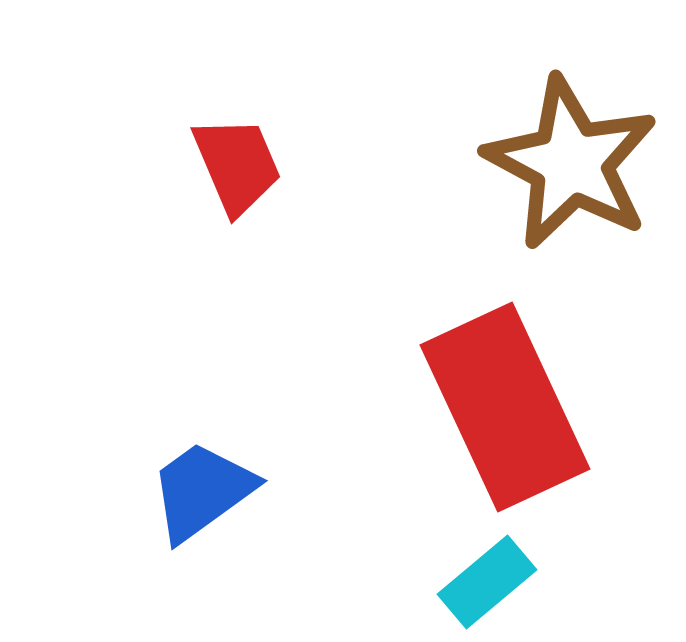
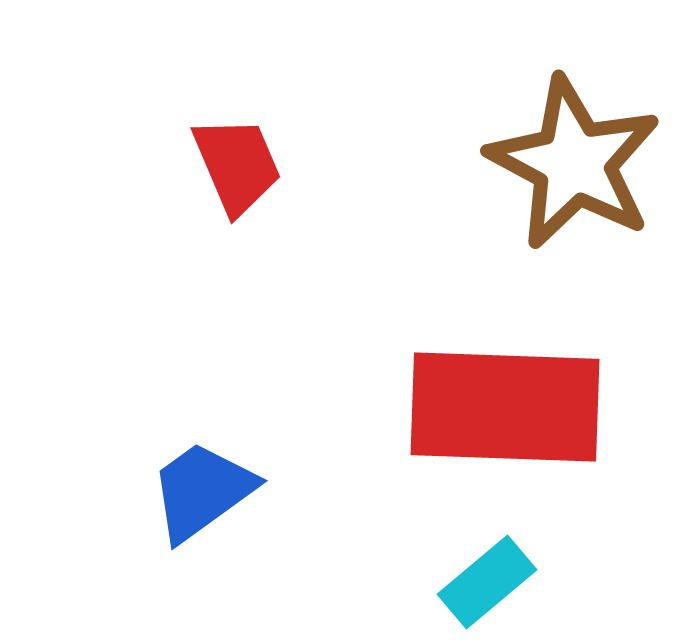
brown star: moved 3 px right
red rectangle: rotated 63 degrees counterclockwise
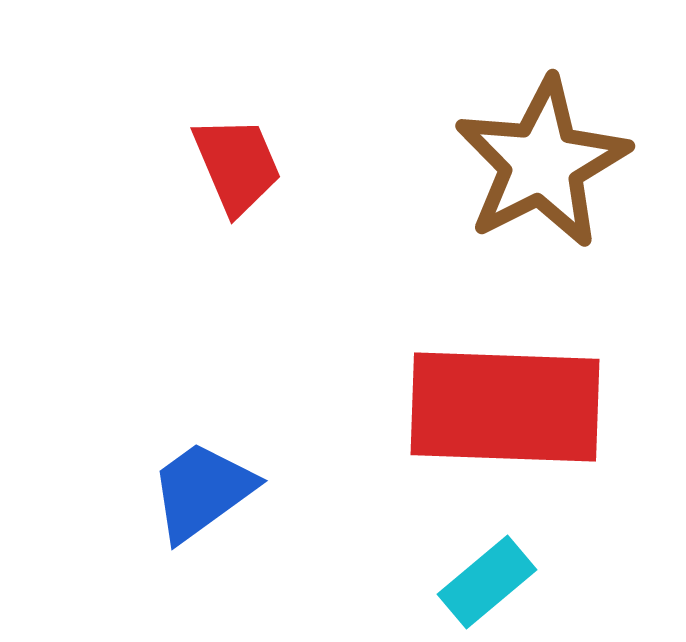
brown star: moved 32 px left; rotated 17 degrees clockwise
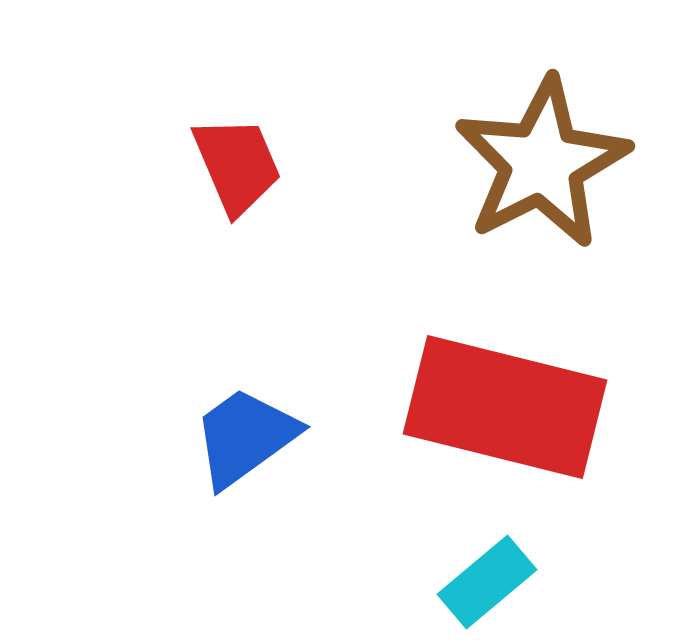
red rectangle: rotated 12 degrees clockwise
blue trapezoid: moved 43 px right, 54 px up
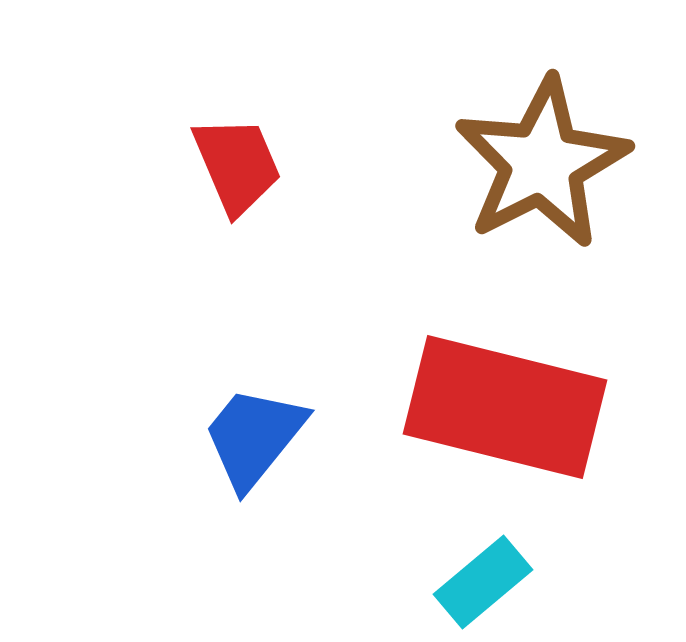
blue trapezoid: moved 9 px right; rotated 15 degrees counterclockwise
cyan rectangle: moved 4 px left
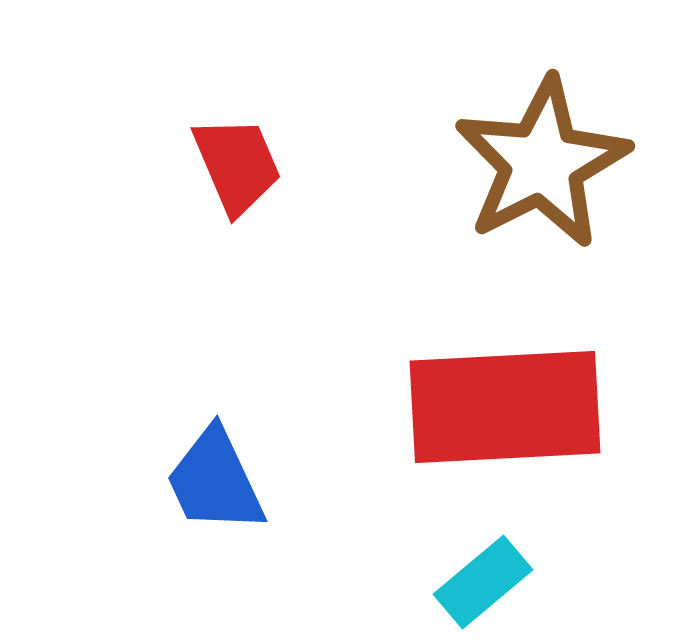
red rectangle: rotated 17 degrees counterclockwise
blue trapezoid: moved 39 px left, 44 px down; rotated 64 degrees counterclockwise
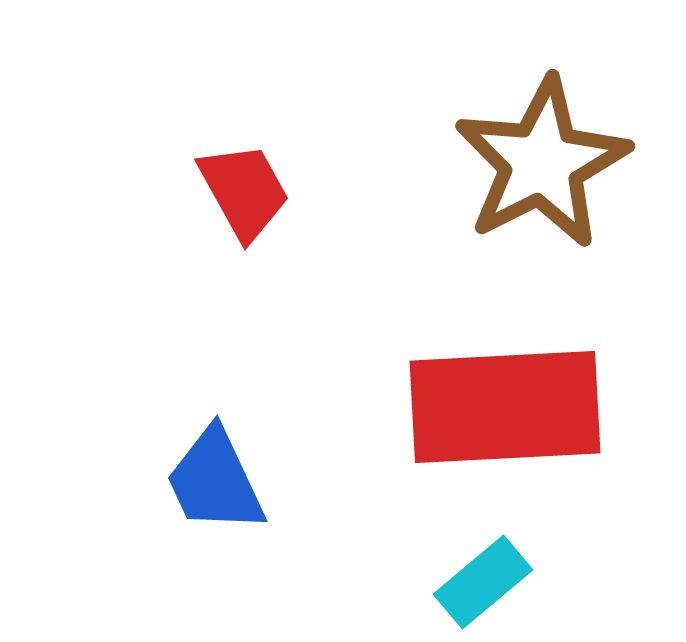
red trapezoid: moved 7 px right, 26 px down; rotated 6 degrees counterclockwise
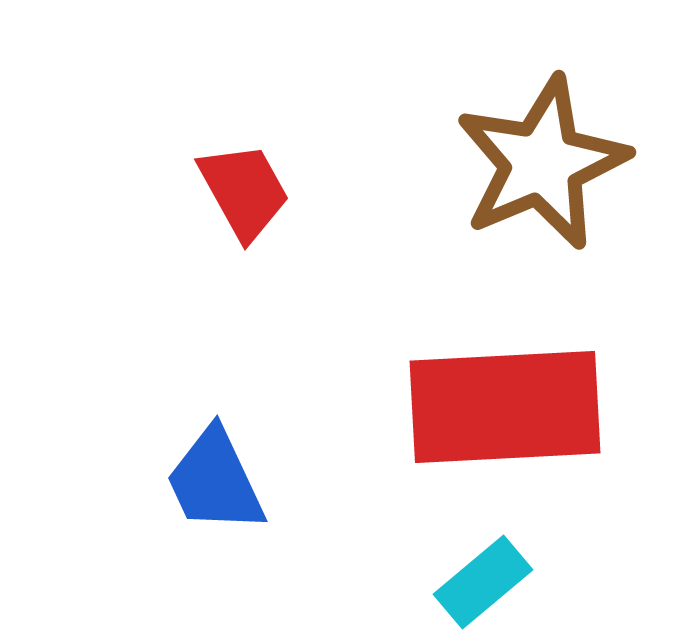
brown star: rotated 4 degrees clockwise
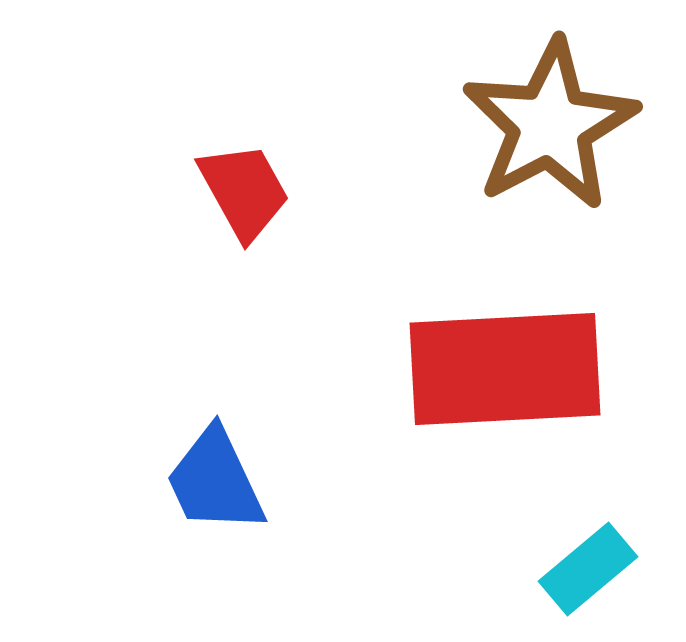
brown star: moved 8 px right, 38 px up; rotated 5 degrees counterclockwise
red rectangle: moved 38 px up
cyan rectangle: moved 105 px right, 13 px up
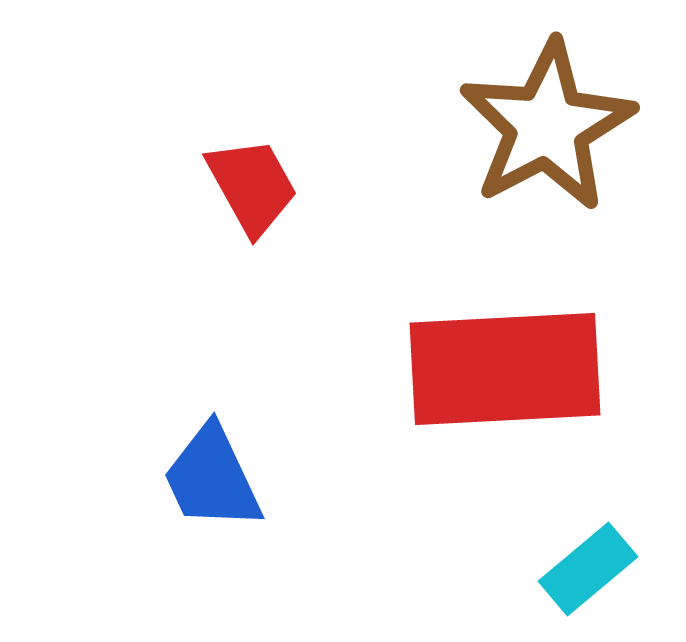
brown star: moved 3 px left, 1 px down
red trapezoid: moved 8 px right, 5 px up
blue trapezoid: moved 3 px left, 3 px up
